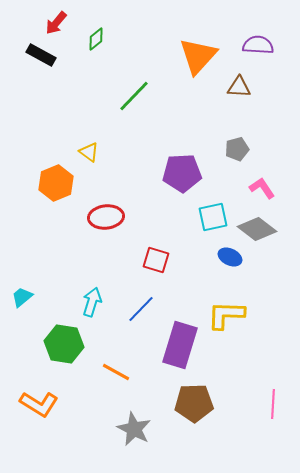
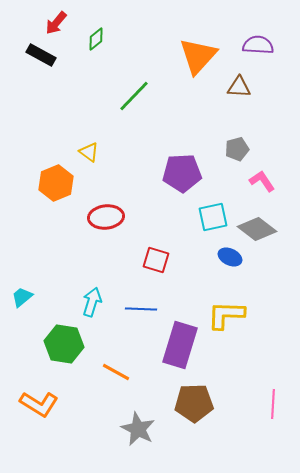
pink L-shape: moved 7 px up
blue line: rotated 48 degrees clockwise
gray star: moved 4 px right
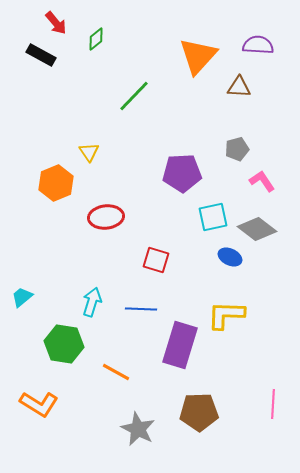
red arrow: rotated 80 degrees counterclockwise
yellow triangle: rotated 20 degrees clockwise
brown pentagon: moved 5 px right, 9 px down
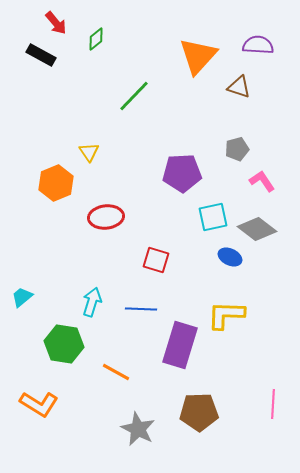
brown triangle: rotated 15 degrees clockwise
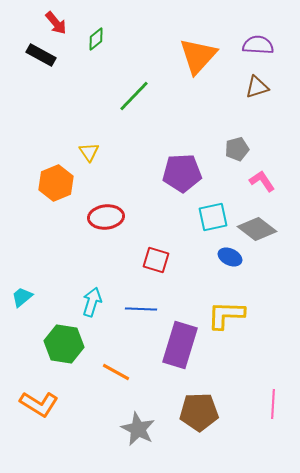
brown triangle: moved 18 px right; rotated 35 degrees counterclockwise
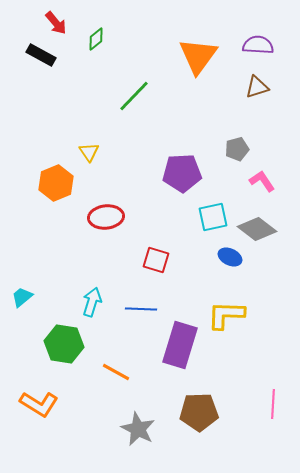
orange triangle: rotated 6 degrees counterclockwise
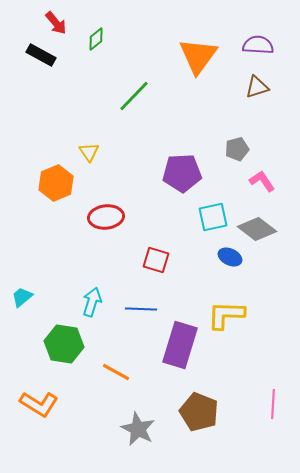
brown pentagon: rotated 24 degrees clockwise
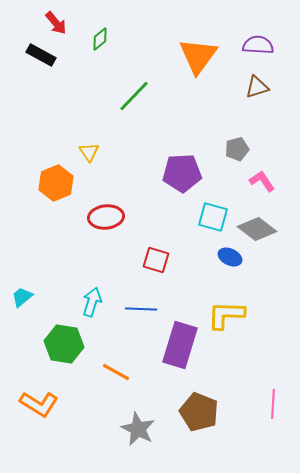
green diamond: moved 4 px right
cyan square: rotated 28 degrees clockwise
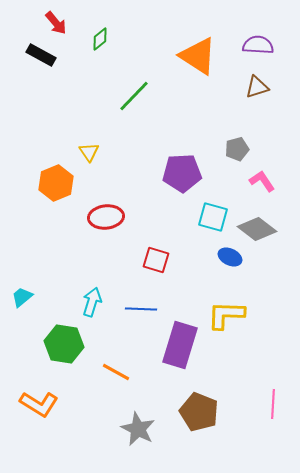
orange triangle: rotated 33 degrees counterclockwise
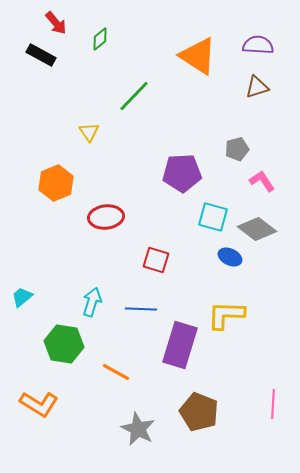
yellow triangle: moved 20 px up
